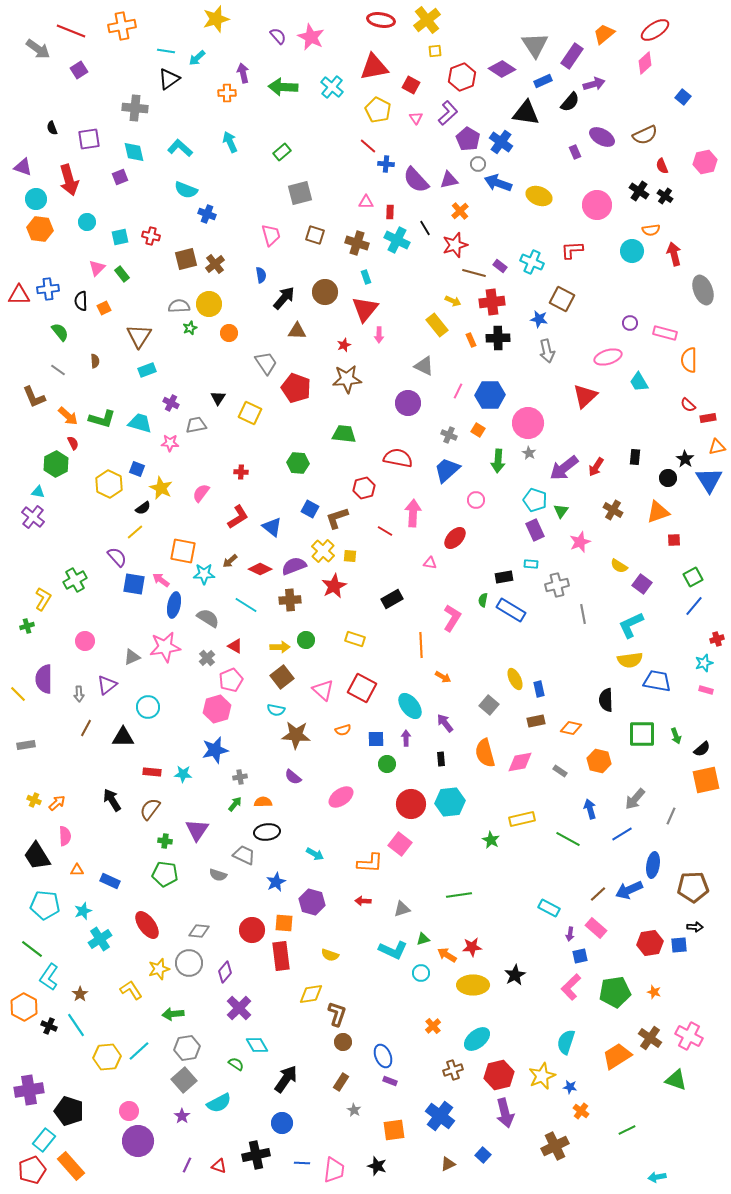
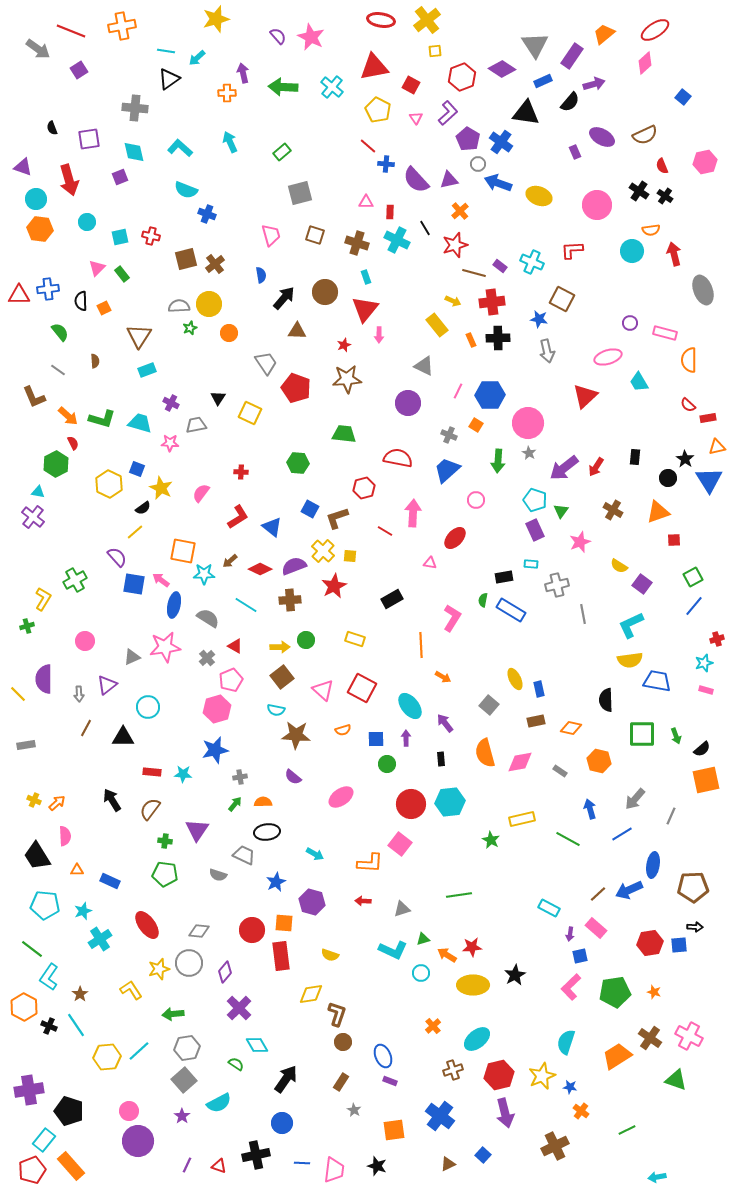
orange square at (478, 430): moved 2 px left, 5 px up
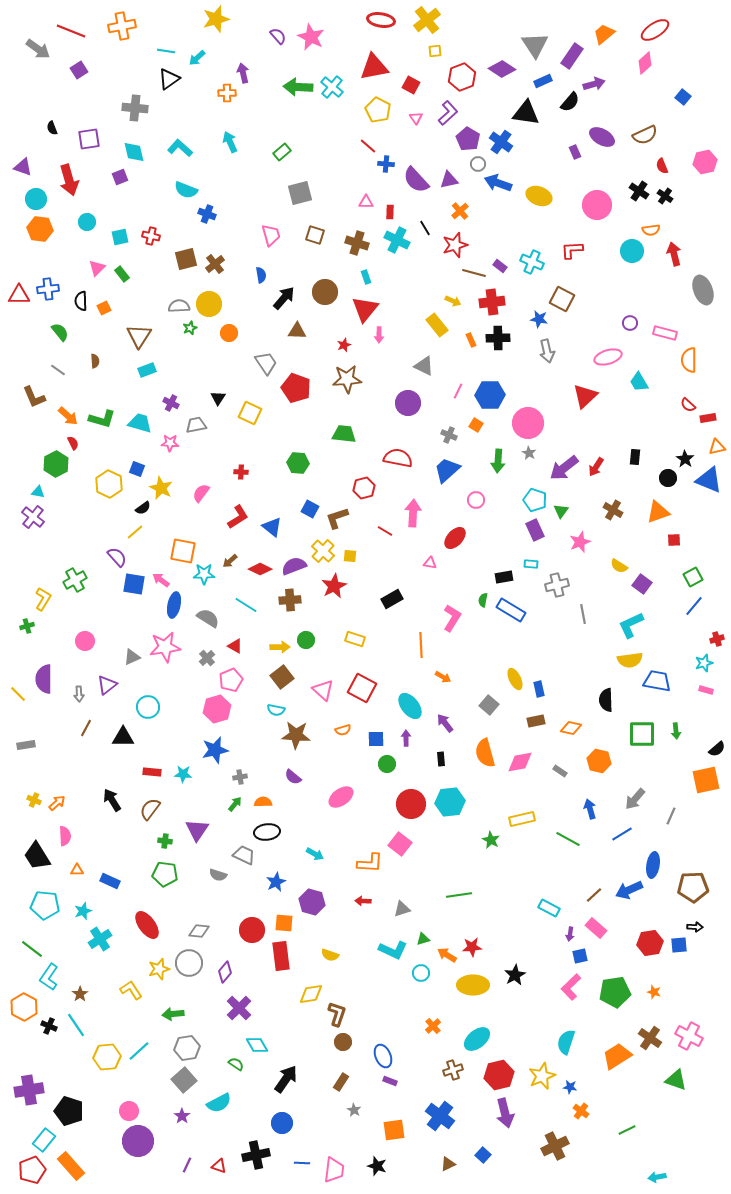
green arrow at (283, 87): moved 15 px right
blue triangle at (709, 480): rotated 36 degrees counterclockwise
green arrow at (676, 736): moved 5 px up; rotated 14 degrees clockwise
black semicircle at (702, 749): moved 15 px right
brown line at (598, 894): moved 4 px left, 1 px down
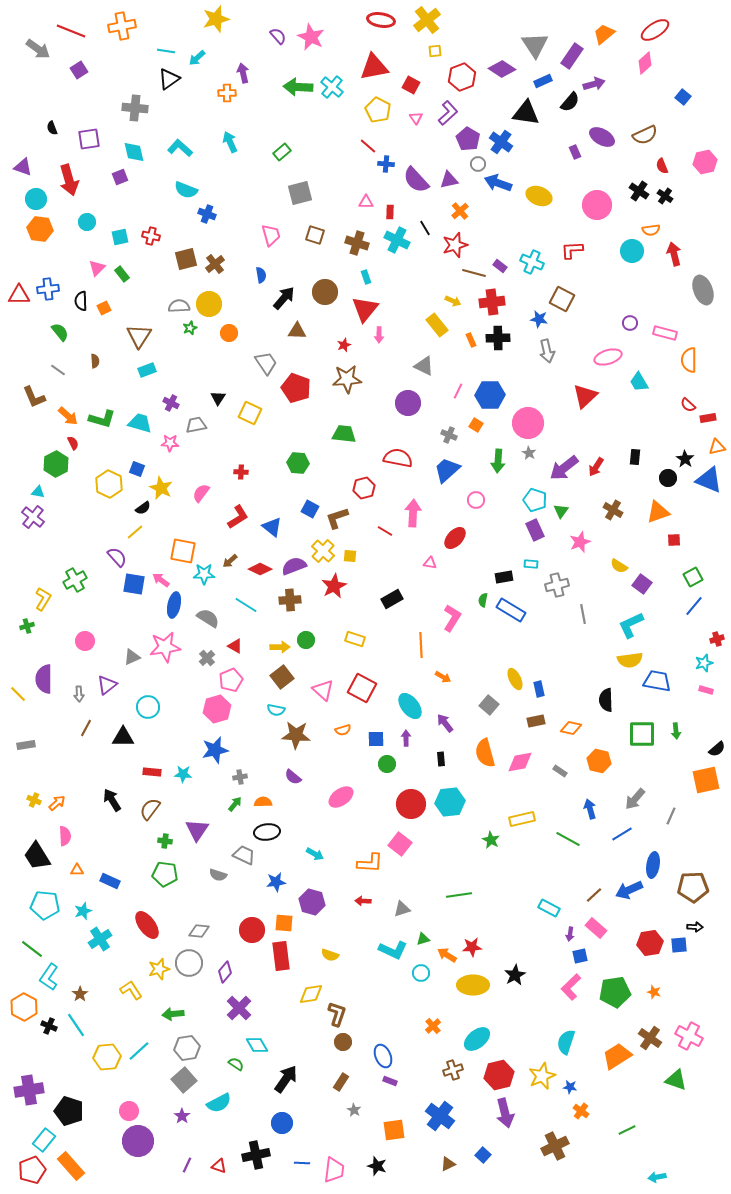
blue star at (276, 882): rotated 18 degrees clockwise
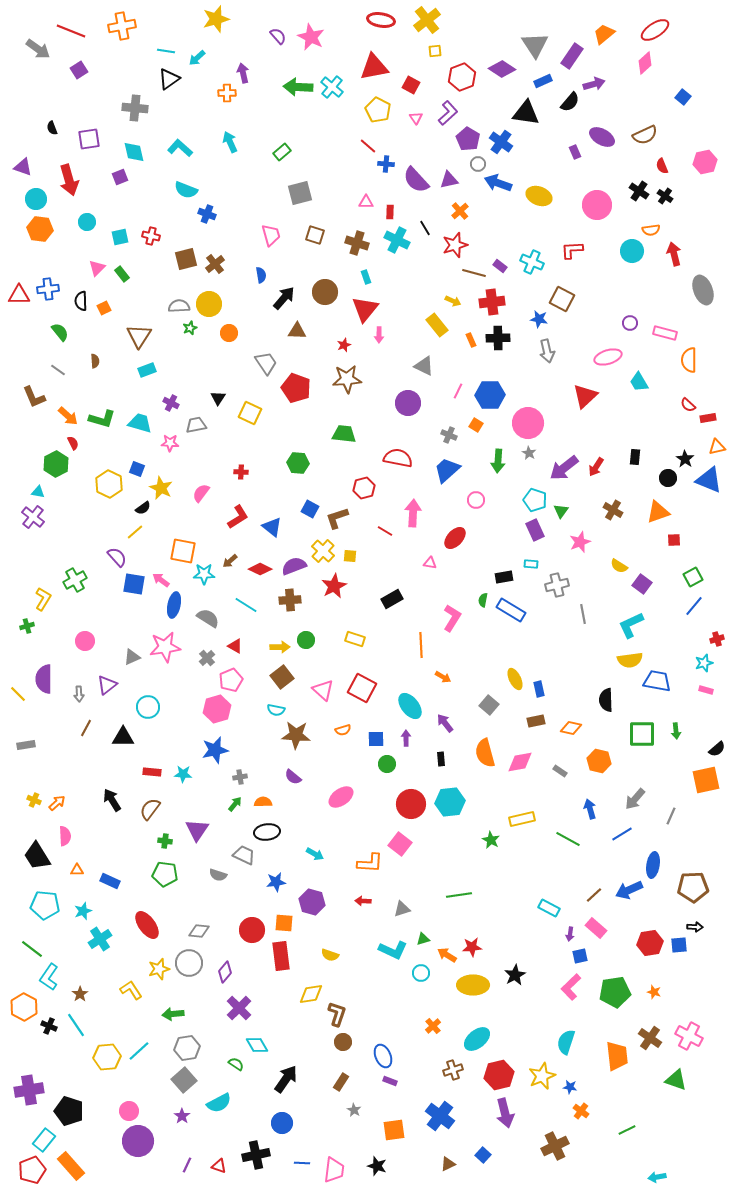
orange trapezoid at (617, 1056): rotated 116 degrees clockwise
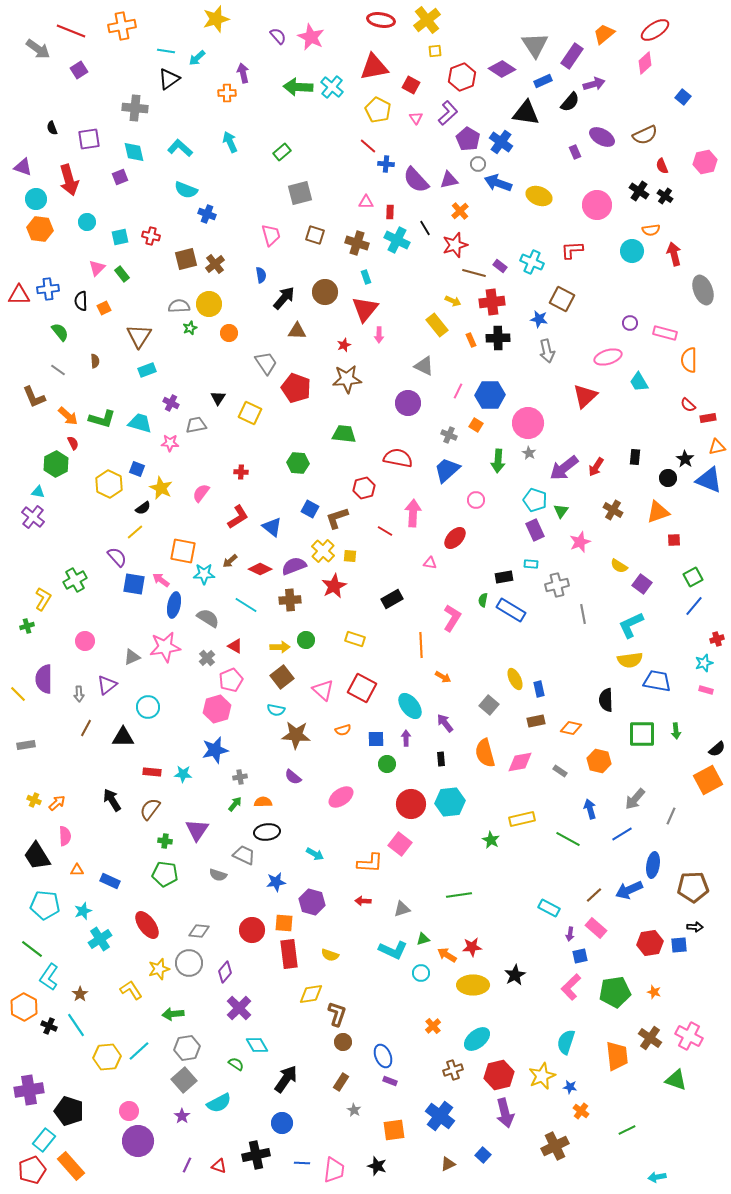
orange square at (706, 780): moved 2 px right; rotated 16 degrees counterclockwise
red rectangle at (281, 956): moved 8 px right, 2 px up
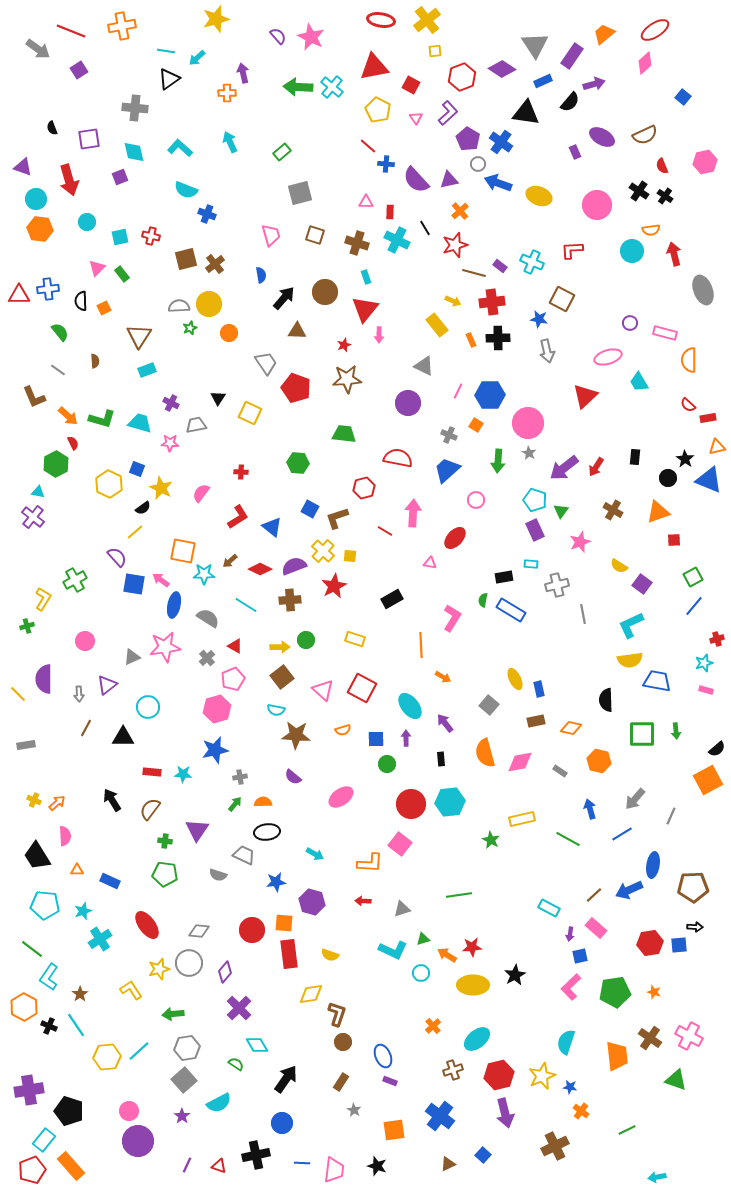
pink pentagon at (231, 680): moved 2 px right, 1 px up
